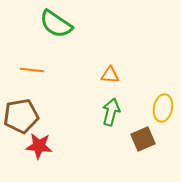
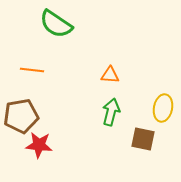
brown square: rotated 35 degrees clockwise
red star: moved 1 px up
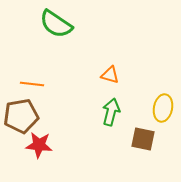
orange line: moved 14 px down
orange triangle: rotated 12 degrees clockwise
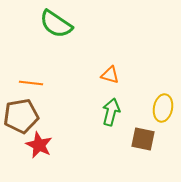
orange line: moved 1 px left, 1 px up
red star: rotated 20 degrees clockwise
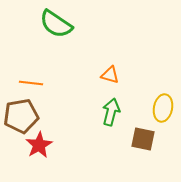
red star: rotated 16 degrees clockwise
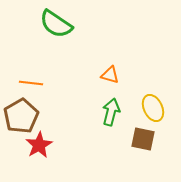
yellow ellipse: moved 10 px left; rotated 36 degrees counterclockwise
brown pentagon: rotated 20 degrees counterclockwise
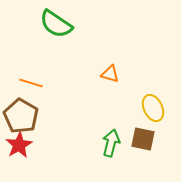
orange triangle: moved 1 px up
orange line: rotated 10 degrees clockwise
green arrow: moved 31 px down
brown pentagon: rotated 12 degrees counterclockwise
red star: moved 20 px left
